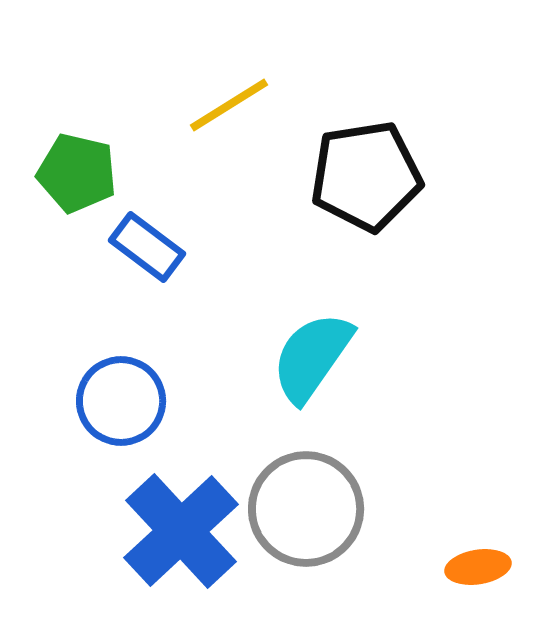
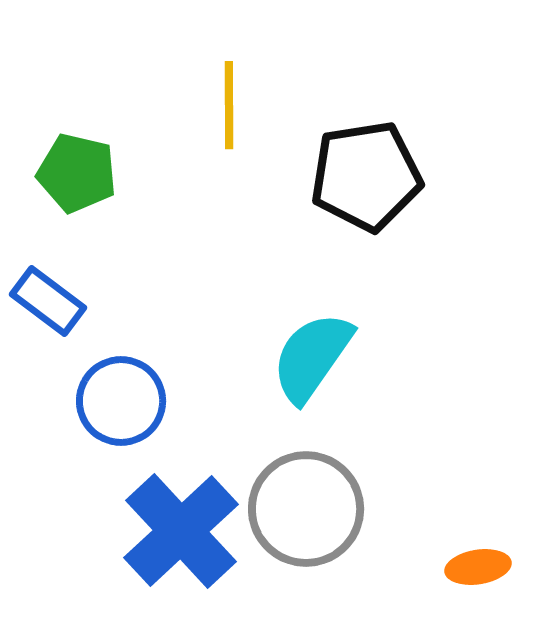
yellow line: rotated 58 degrees counterclockwise
blue rectangle: moved 99 px left, 54 px down
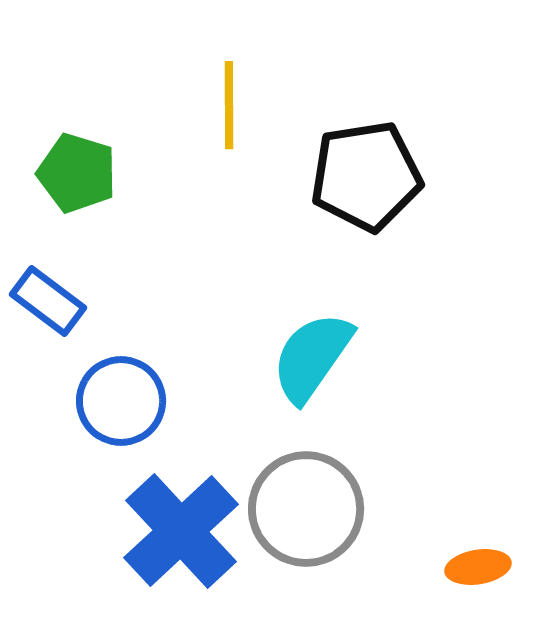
green pentagon: rotated 4 degrees clockwise
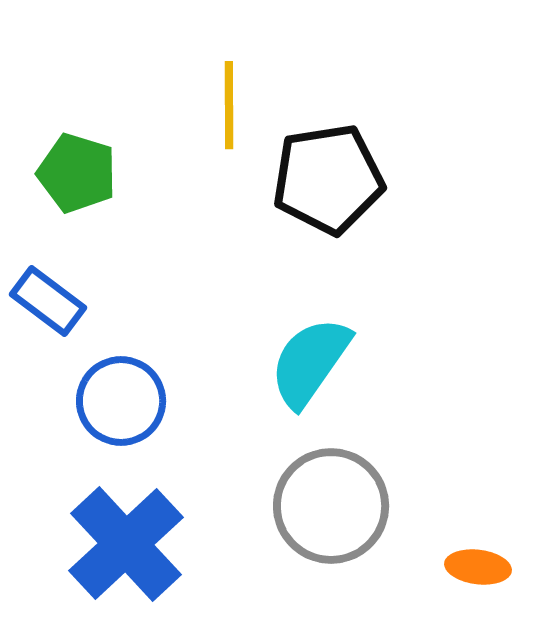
black pentagon: moved 38 px left, 3 px down
cyan semicircle: moved 2 px left, 5 px down
gray circle: moved 25 px right, 3 px up
blue cross: moved 55 px left, 13 px down
orange ellipse: rotated 16 degrees clockwise
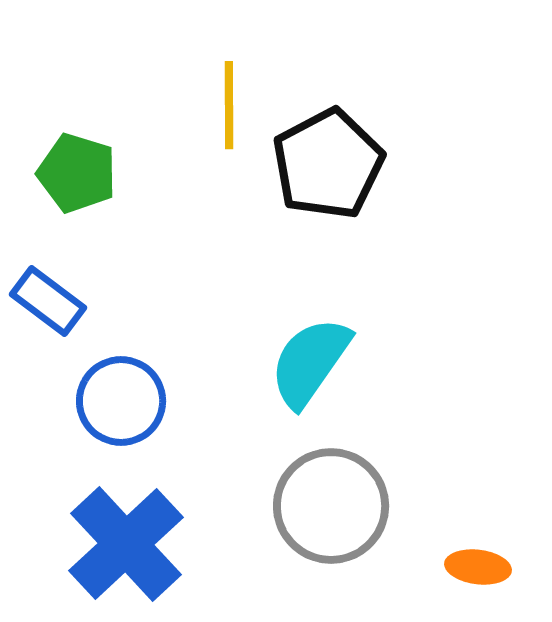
black pentagon: moved 15 px up; rotated 19 degrees counterclockwise
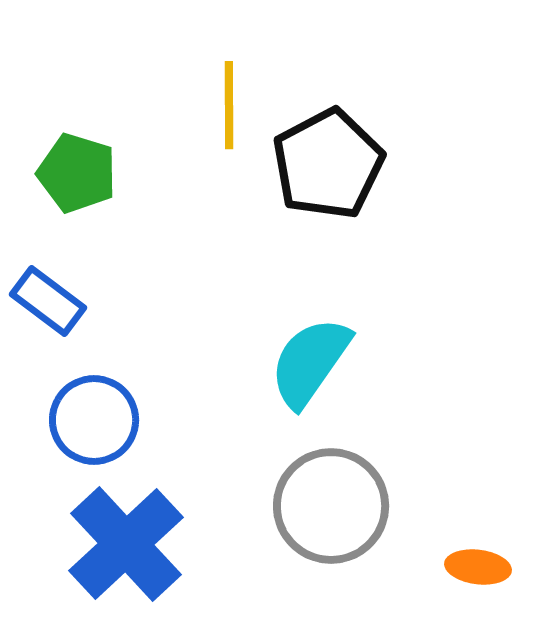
blue circle: moved 27 px left, 19 px down
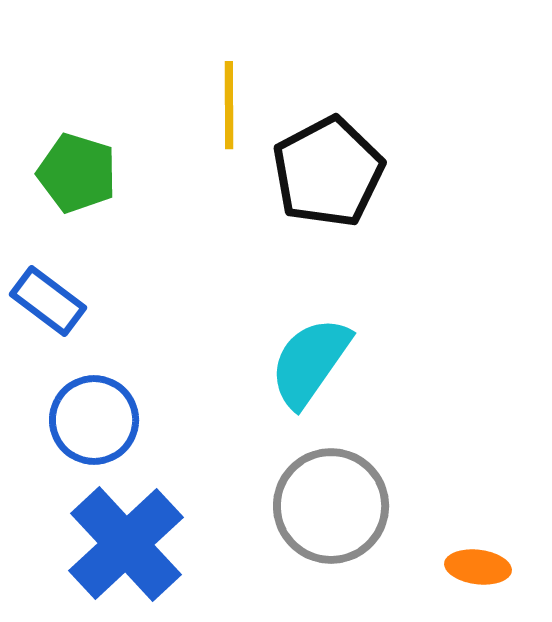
black pentagon: moved 8 px down
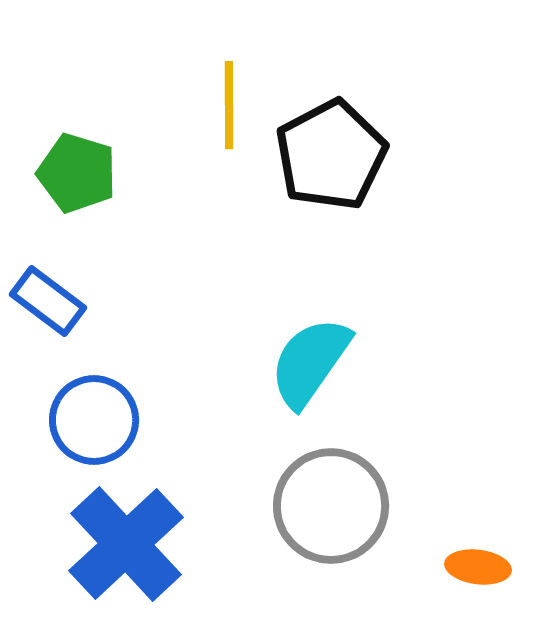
black pentagon: moved 3 px right, 17 px up
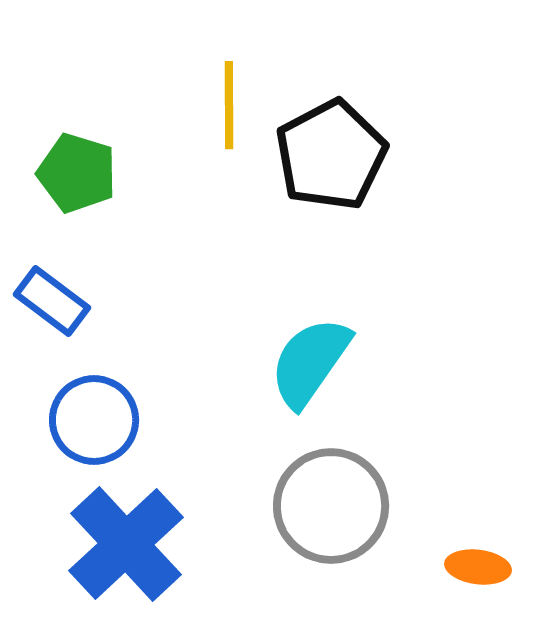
blue rectangle: moved 4 px right
